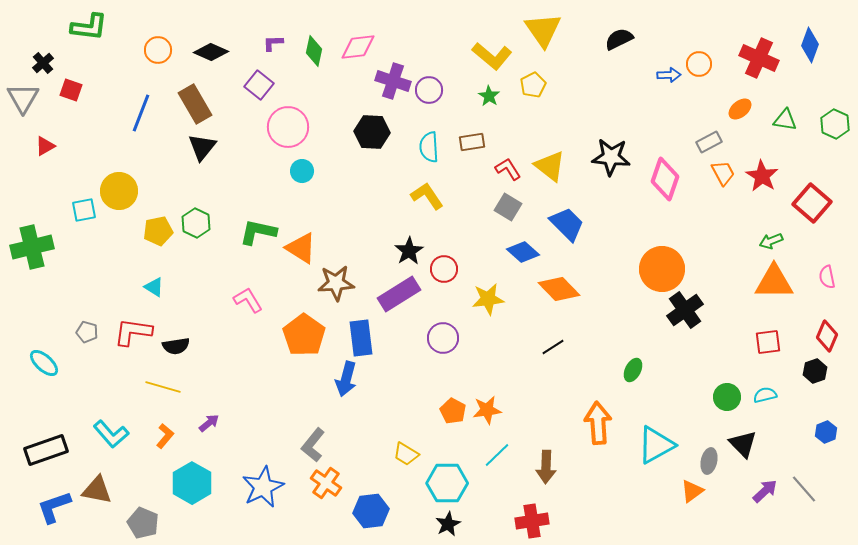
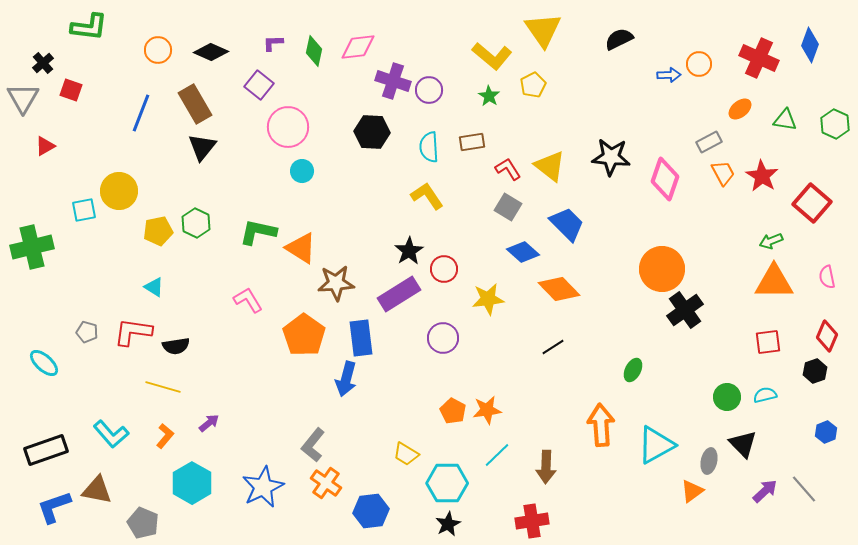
orange arrow at (598, 423): moved 3 px right, 2 px down
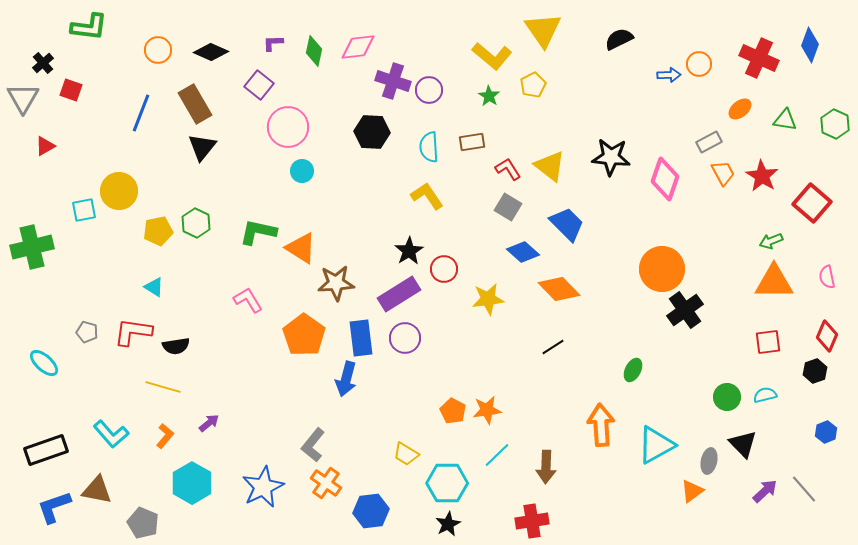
purple circle at (443, 338): moved 38 px left
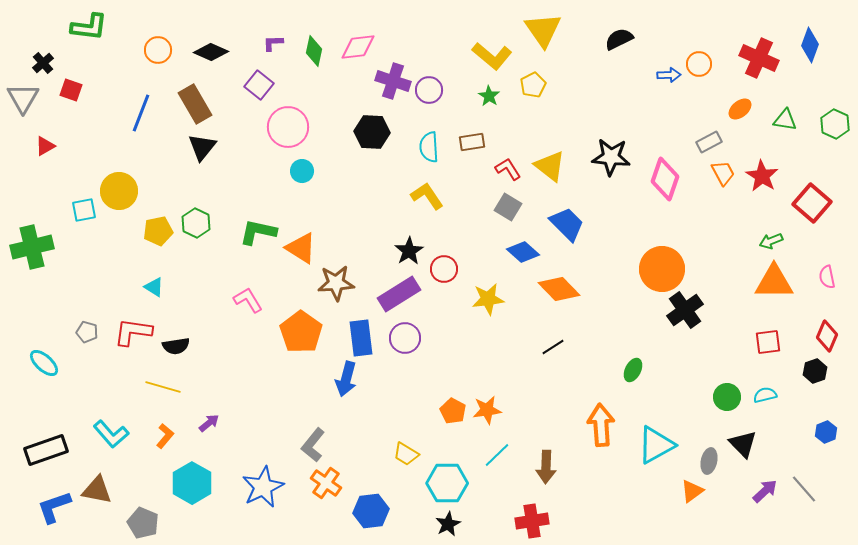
orange pentagon at (304, 335): moved 3 px left, 3 px up
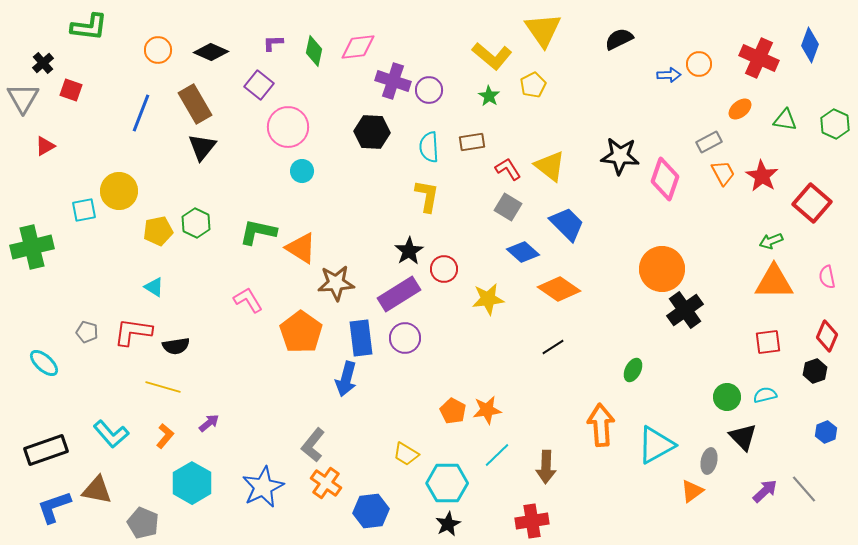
black star at (611, 157): moved 9 px right, 1 px up
yellow L-shape at (427, 196): rotated 44 degrees clockwise
orange diamond at (559, 289): rotated 12 degrees counterclockwise
black triangle at (743, 444): moved 7 px up
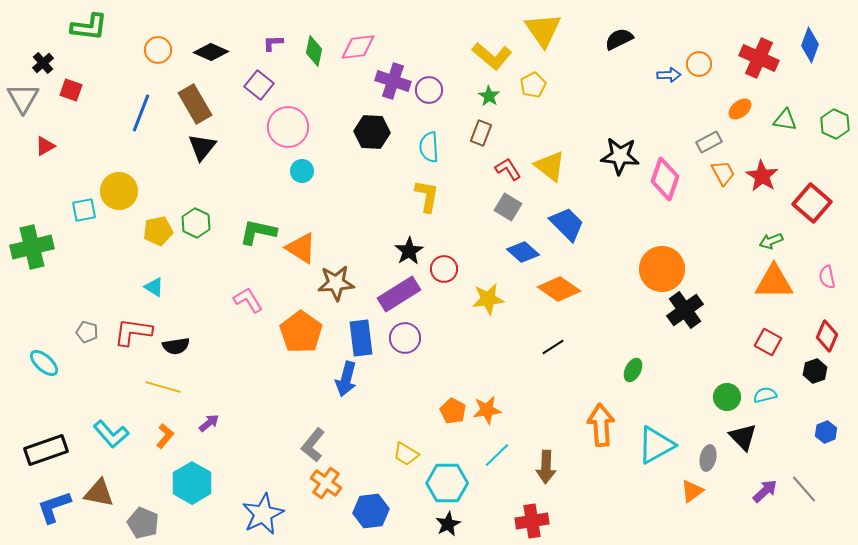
brown rectangle at (472, 142): moved 9 px right, 9 px up; rotated 60 degrees counterclockwise
red square at (768, 342): rotated 36 degrees clockwise
gray ellipse at (709, 461): moved 1 px left, 3 px up
blue star at (263, 487): moved 27 px down
brown triangle at (97, 490): moved 2 px right, 3 px down
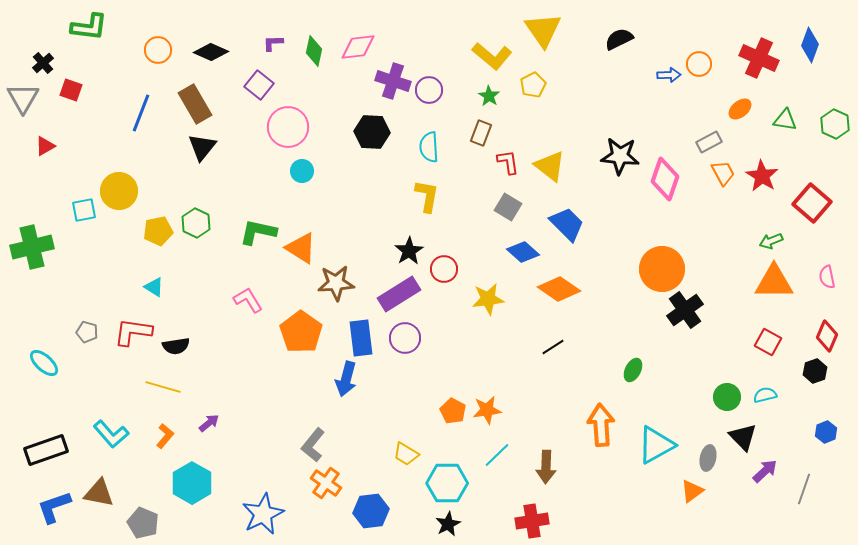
red L-shape at (508, 169): moved 7 px up; rotated 24 degrees clockwise
gray line at (804, 489): rotated 60 degrees clockwise
purple arrow at (765, 491): moved 20 px up
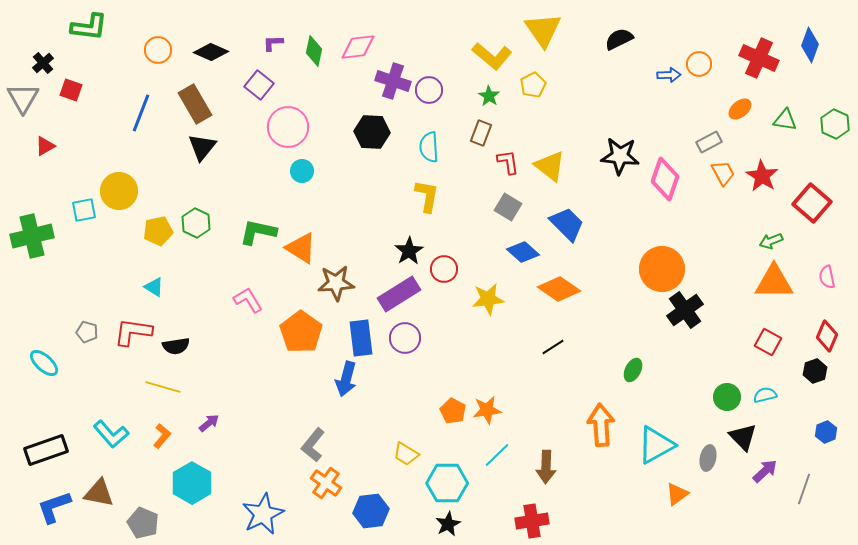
green cross at (32, 247): moved 11 px up
orange L-shape at (165, 436): moved 3 px left
orange triangle at (692, 491): moved 15 px left, 3 px down
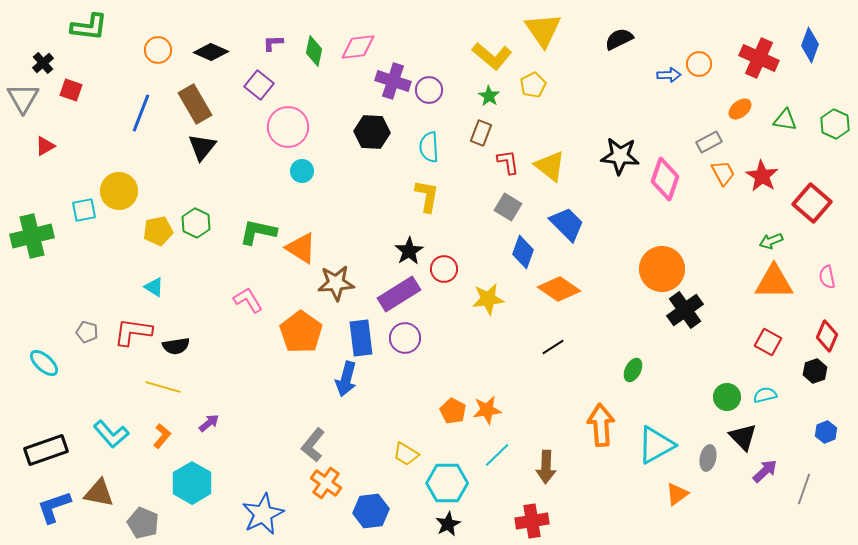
blue diamond at (523, 252): rotated 68 degrees clockwise
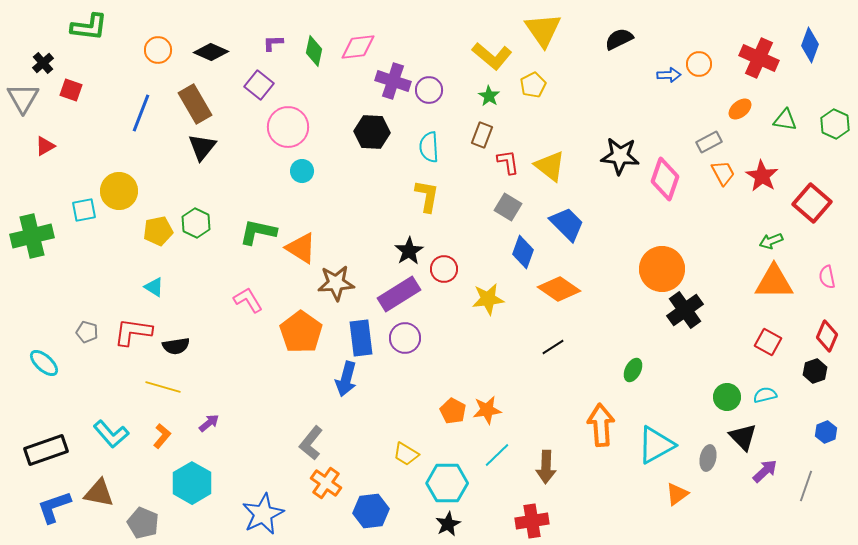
brown rectangle at (481, 133): moved 1 px right, 2 px down
gray L-shape at (313, 445): moved 2 px left, 2 px up
gray line at (804, 489): moved 2 px right, 3 px up
